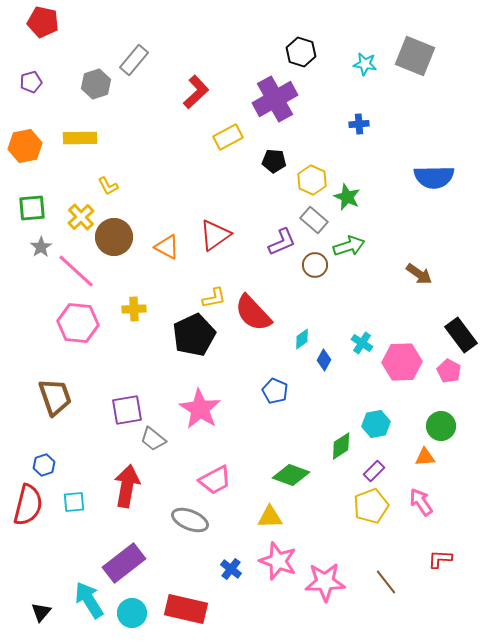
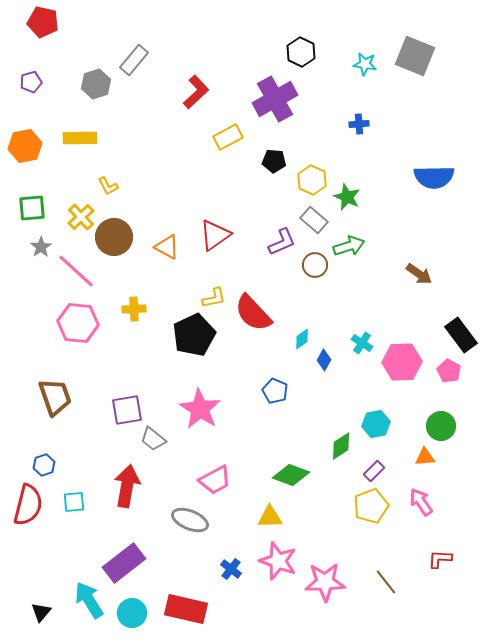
black hexagon at (301, 52): rotated 8 degrees clockwise
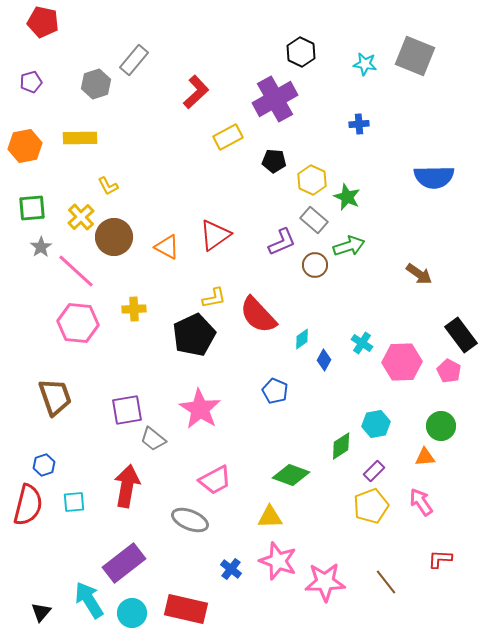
red semicircle at (253, 313): moved 5 px right, 2 px down
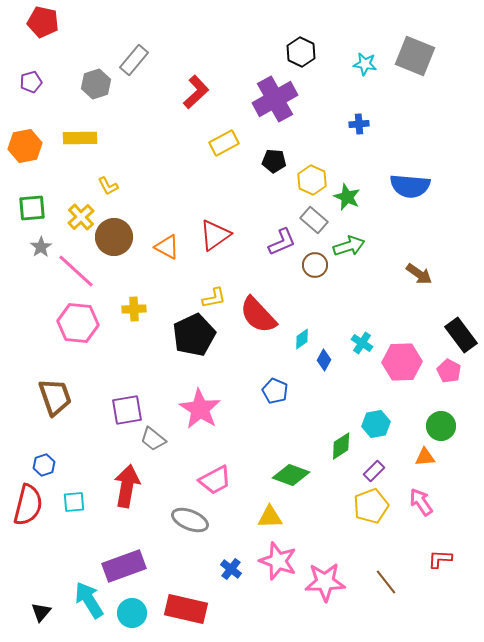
yellow rectangle at (228, 137): moved 4 px left, 6 px down
blue semicircle at (434, 177): moved 24 px left, 9 px down; rotated 6 degrees clockwise
purple rectangle at (124, 563): moved 3 px down; rotated 18 degrees clockwise
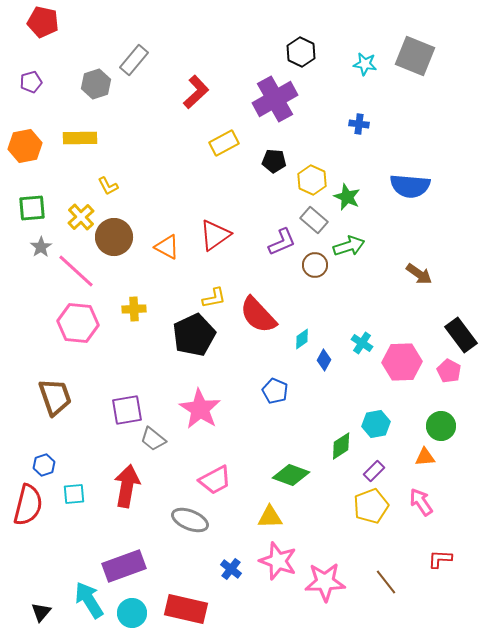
blue cross at (359, 124): rotated 12 degrees clockwise
cyan square at (74, 502): moved 8 px up
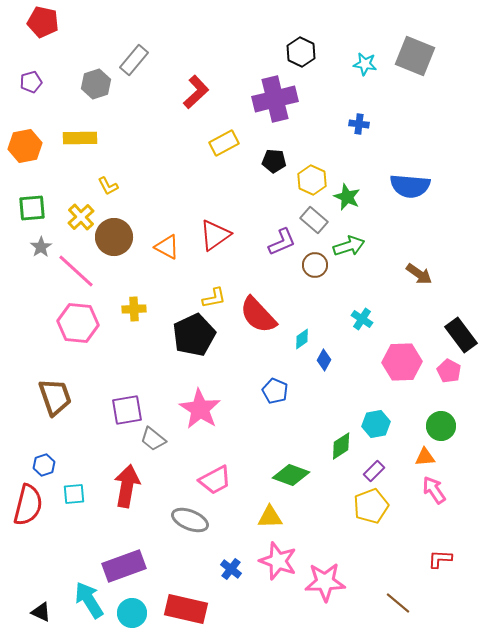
purple cross at (275, 99): rotated 15 degrees clockwise
cyan cross at (362, 343): moved 24 px up
pink arrow at (421, 502): moved 13 px right, 12 px up
brown line at (386, 582): moved 12 px right, 21 px down; rotated 12 degrees counterclockwise
black triangle at (41, 612): rotated 45 degrees counterclockwise
